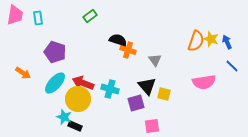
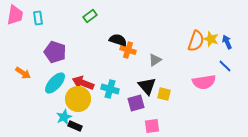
gray triangle: rotated 32 degrees clockwise
blue line: moved 7 px left
cyan star: rotated 28 degrees clockwise
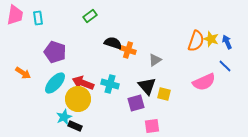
black semicircle: moved 5 px left, 3 px down
pink semicircle: rotated 15 degrees counterclockwise
cyan cross: moved 5 px up
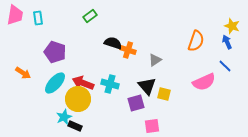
yellow star: moved 21 px right, 13 px up
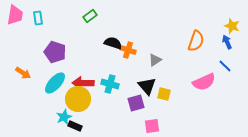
red arrow: rotated 20 degrees counterclockwise
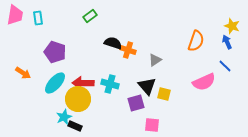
pink square: moved 1 px up; rotated 14 degrees clockwise
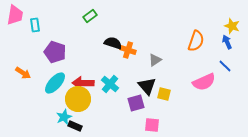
cyan rectangle: moved 3 px left, 7 px down
cyan cross: rotated 24 degrees clockwise
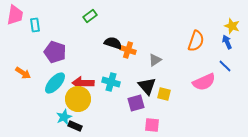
cyan cross: moved 1 px right, 2 px up; rotated 24 degrees counterclockwise
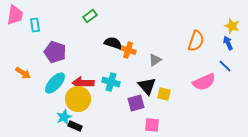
blue arrow: moved 1 px right, 1 px down
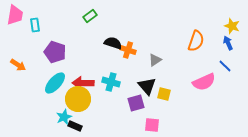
orange arrow: moved 5 px left, 8 px up
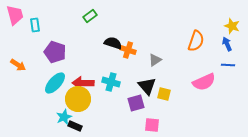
pink trapezoid: rotated 25 degrees counterclockwise
blue arrow: moved 1 px left, 1 px down
blue line: moved 3 px right, 1 px up; rotated 40 degrees counterclockwise
